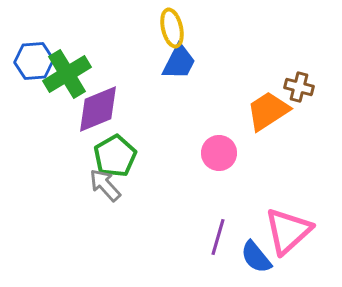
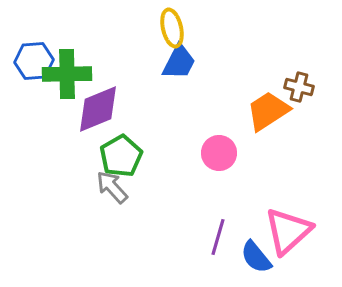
green cross: rotated 30 degrees clockwise
green pentagon: moved 6 px right
gray arrow: moved 7 px right, 2 px down
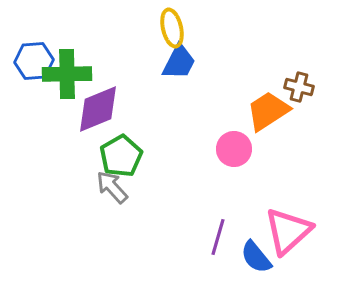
pink circle: moved 15 px right, 4 px up
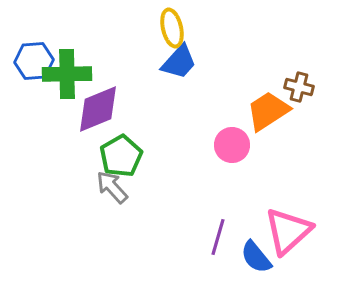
blue trapezoid: rotated 15 degrees clockwise
pink circle: moved 2 px left, 4 px up
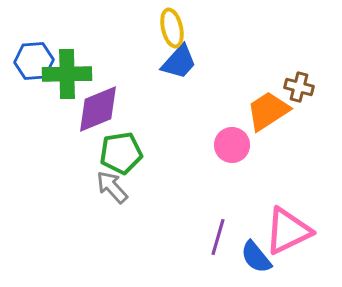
green pentagon: moved 3 px up; rotated 21 degrees clockwise
pink triangle: rotated 16 degrees clockwise
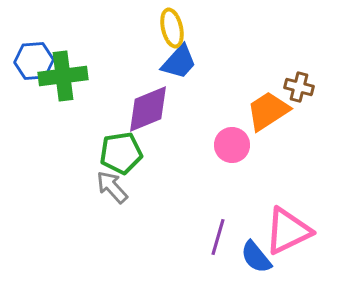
green cross: moved 4 px left, 2 px down; rotated 6 degrees counterclockwise
purple diamond: moved 50 px right
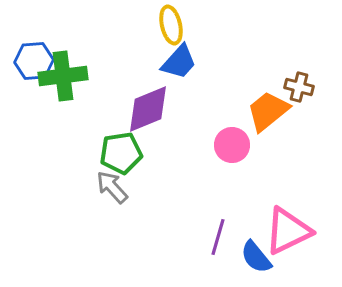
yellow ellipse: moved 1 px left, 3 px up
orange trapezoid: rotated 6 degrees counterclockwise
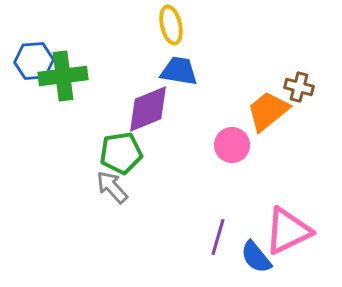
blue trapezoid: moved 9 px down; rotated 123 degrees counterclockwise
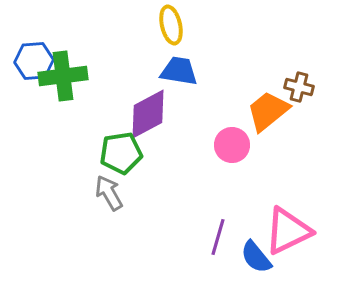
purple diamond: moved 5 px down; rotated 6 degrees counterclockwise
gray arrow: moved 3 px left, 6 px down; rotated 12 degrees clockwise
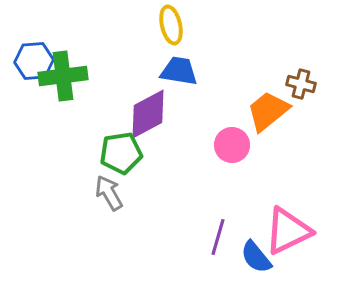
brown cross: moved 2 px right, 3 px up
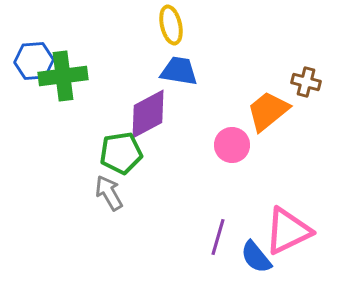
brown cross: moved 5 px right, 2 px up
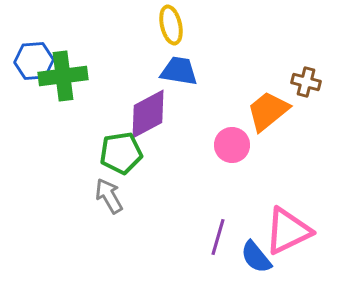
gray arrow: moved 3 px down
